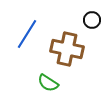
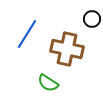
black circle: moved 1 px up
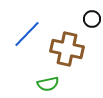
blue line: rotated 12 degrees clockwise
green semicircle: moved 1 px down; rotated 45 degrees counterclockwise
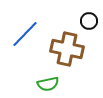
black circle: moved 3 px left, 2 px down
blue line: moved 2 px left
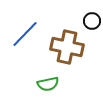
black circle: moved 3 px right
brown cross: moved 2 px up
